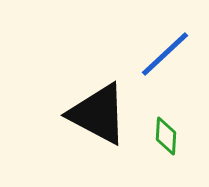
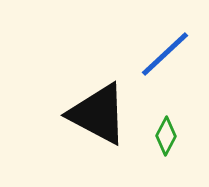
green diamond: rotated 24 degrees clockwise
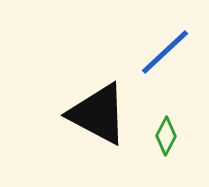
blue line: moved 2 px up
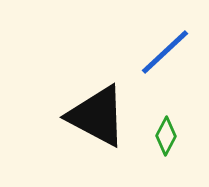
black triangle: moved 1 px left, 2 px down
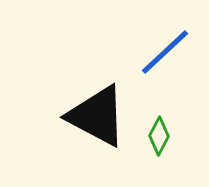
green diamond: moved 7 px left
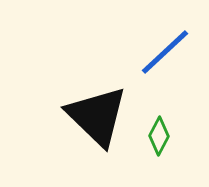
black triangle: rotated 16 degrees clockwise
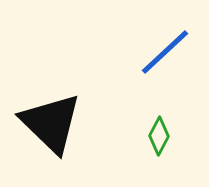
black triangle: moved 46 px left, 7 px down
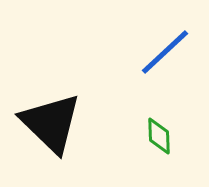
green diamond: rotated 30 degrees counterclockwise
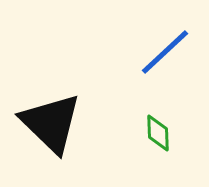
green diamond: moved 1 px left, 3 px up
